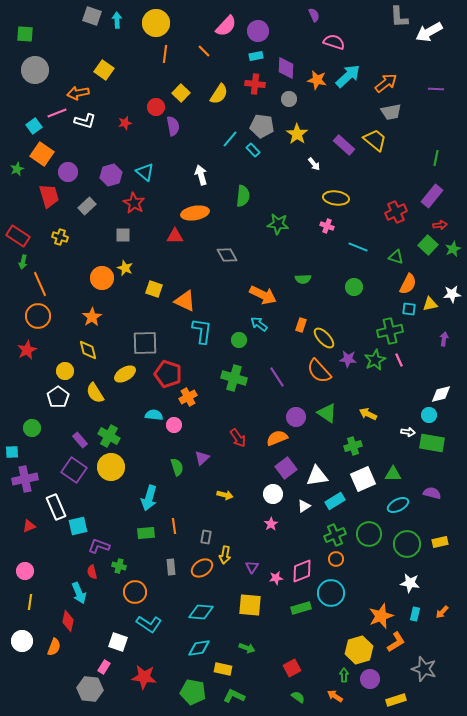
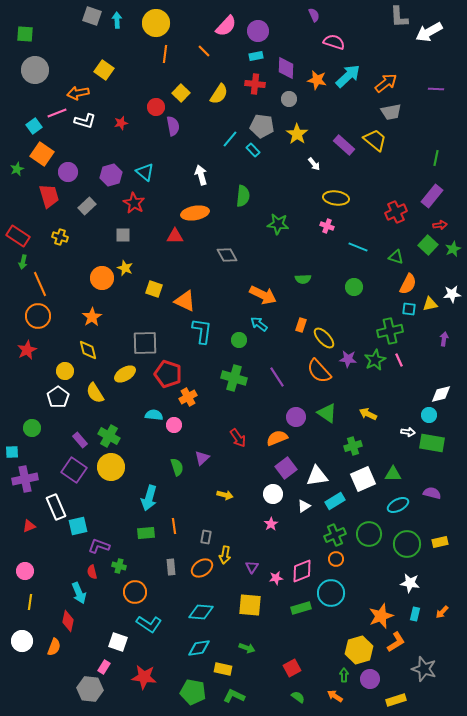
red star at (125, 123): moved 4 px left
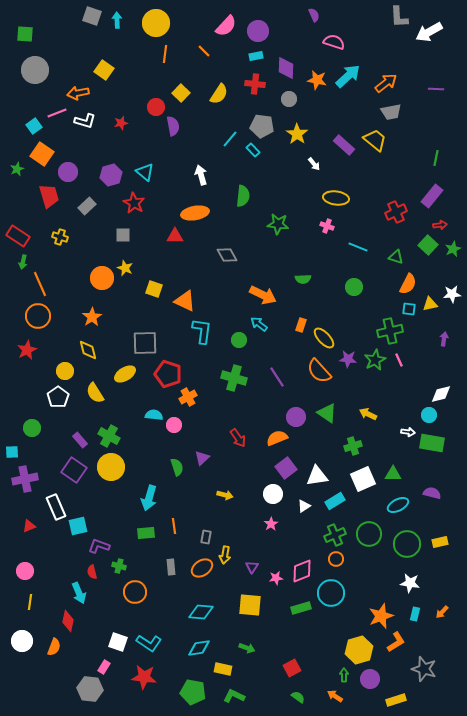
cyan L-shape at (149, 624): moved 19 px down
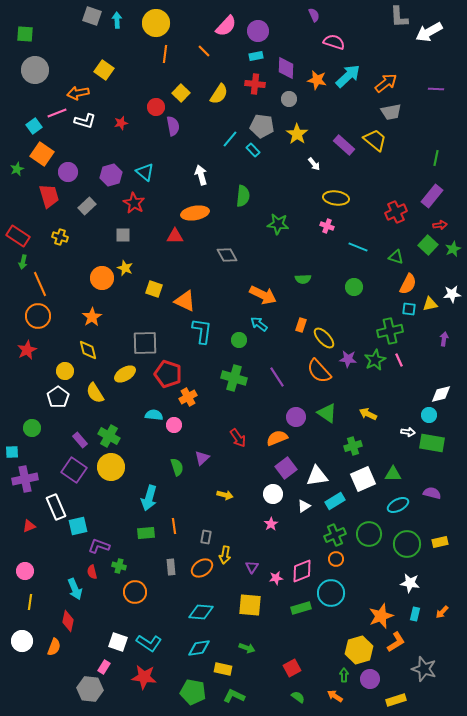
cyan arrow at (79, 593): moved 4 px left, 4 px up
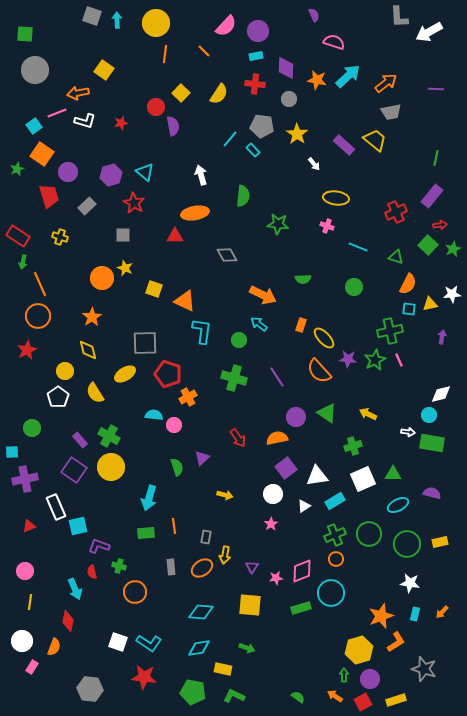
purple arrow at (444, 339): moved 2 px left, 2 px up
orange semicircle at (277, 438): rotated 10 degrees clockwise
pink rectangle at (104, 667): moved 72 px left
red square at (292, 668): moved 71 px right, 34 px down
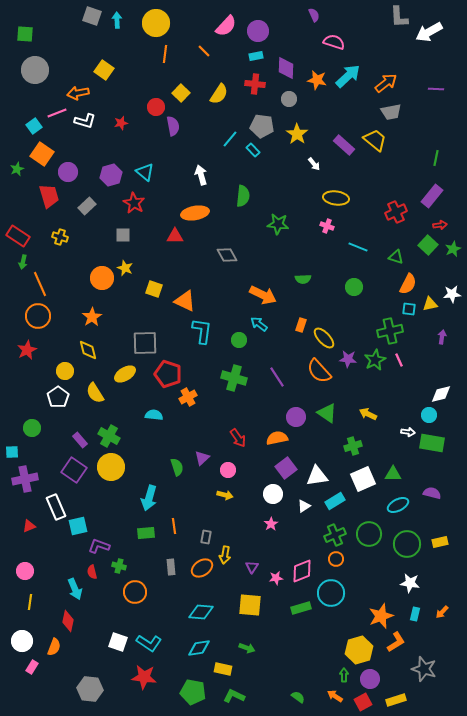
pink circle at (174, 425): moved 54 px right, 45 px down
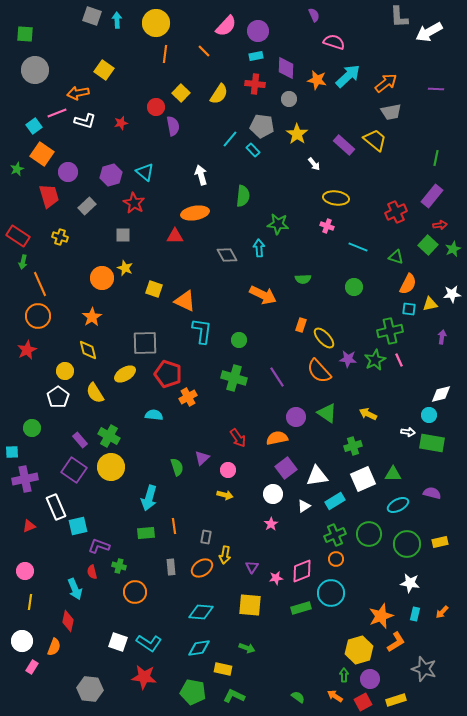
cyan arrow at (259, 324): moved 76 px up; rotated 48 degrees clockwise
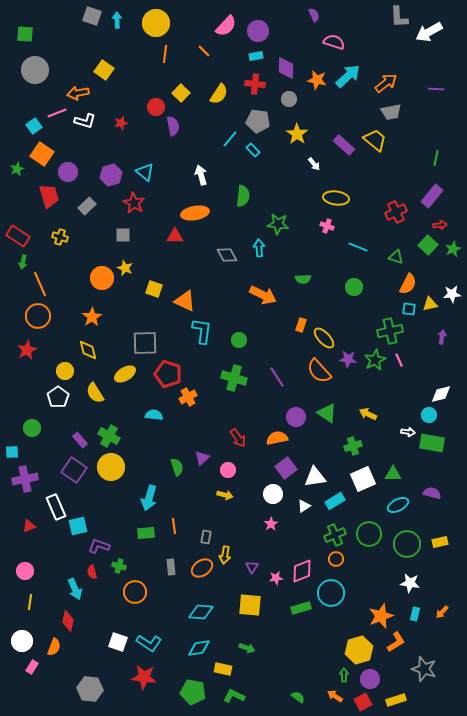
gray pentagon at (262, 126): moved 4 px left, 5 px up
white triangle at (317, 476): moved 2 px left, 1 px down
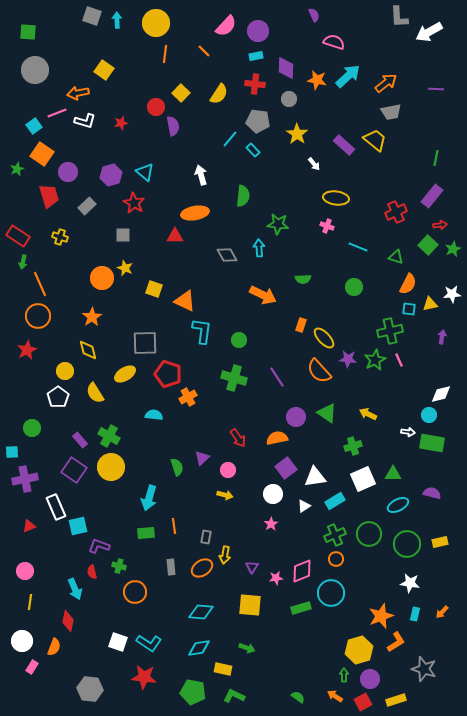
green square at (25, 34): moved 3 px right, 2 px up
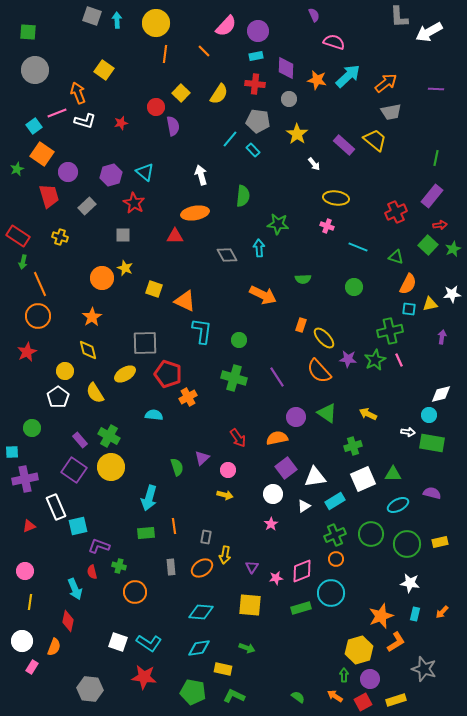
orange arrow at (78, 93): rotated 80 degrees clockwise
red star at (27, 350): moved 2 px down
green circle at (369, 534): moved 2 px right
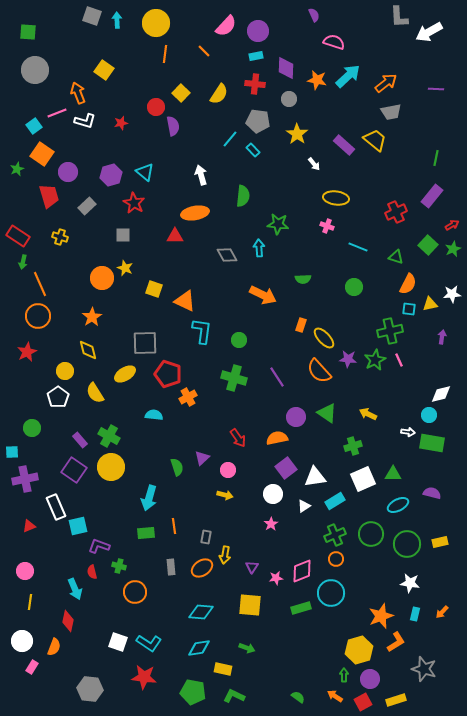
red arrow at (440, 225): moved 12 px right; rotated 24 degrees counterclockwise
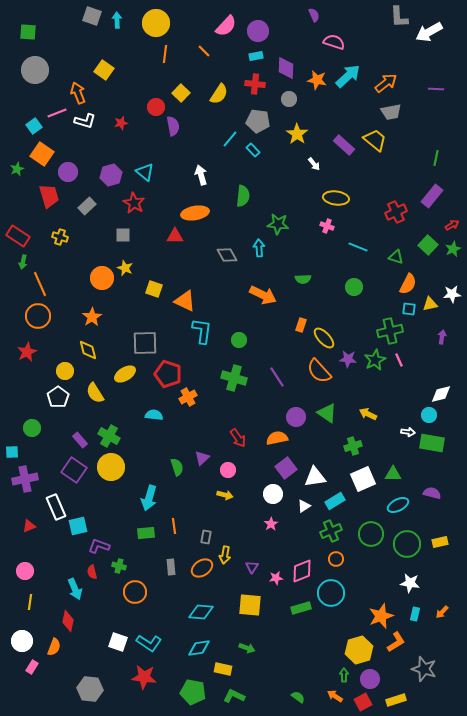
green cross at (335, 535): moved 4 px left, 4 px up
